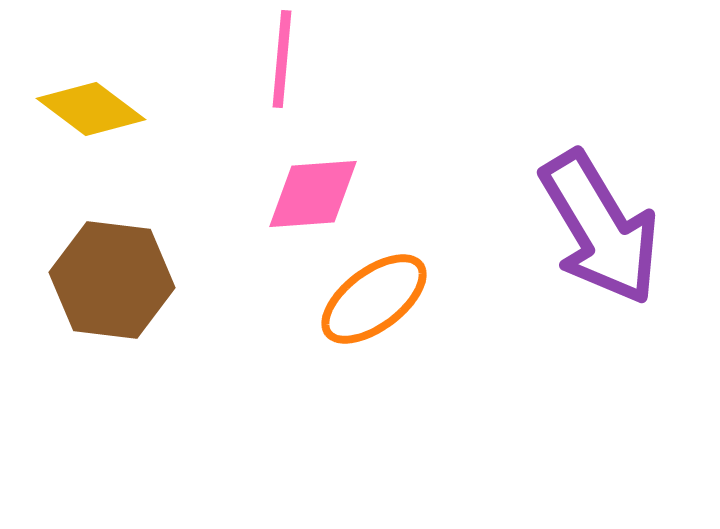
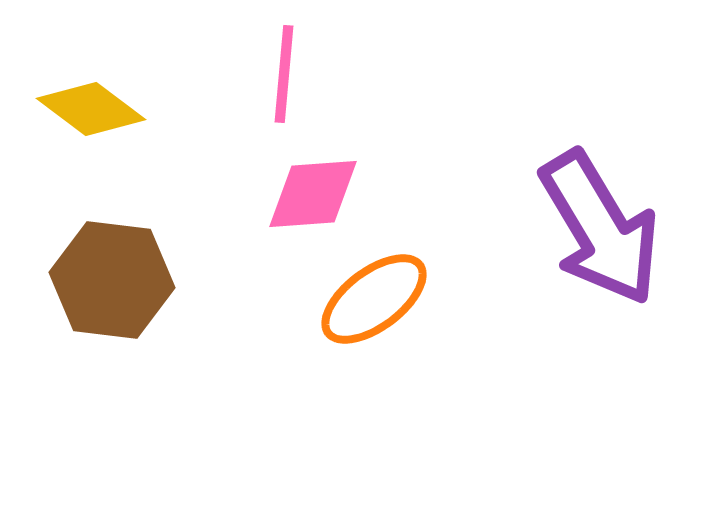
pink line: moved 2 px right, 15 px down
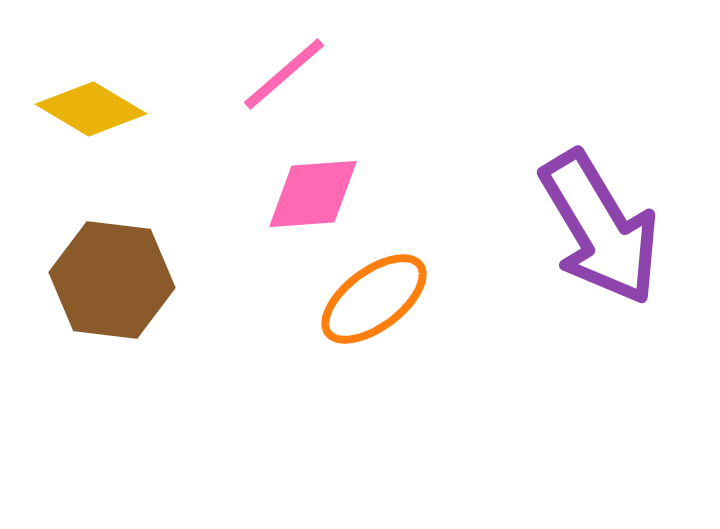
pink line: rotated 44 degrees clockwise
yellow diamond: rotated 6 degrees counterclockwise
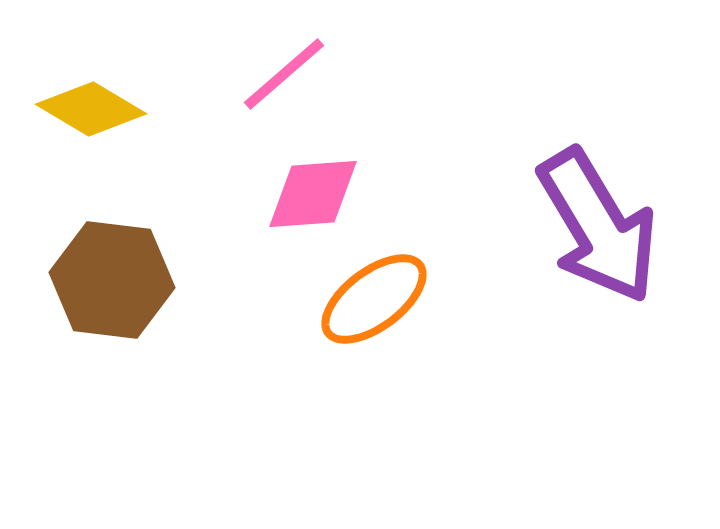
purple arrow: moved 2 px left, 2 px up
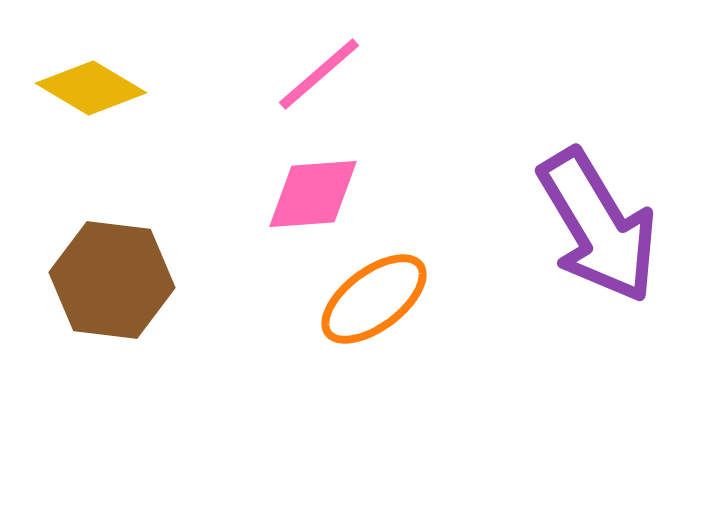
pink line: moved 35 px right
yellow diamond: moved 21 px up
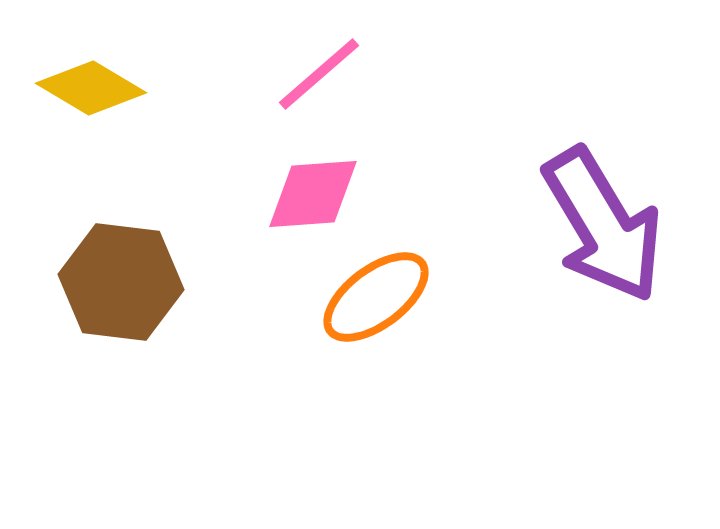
purple arrow: moved 5 px right, 1 px up
brown hexagon: moved 9 px right, 2 px down
orange ellipse: moved 2 px right, 2 px up
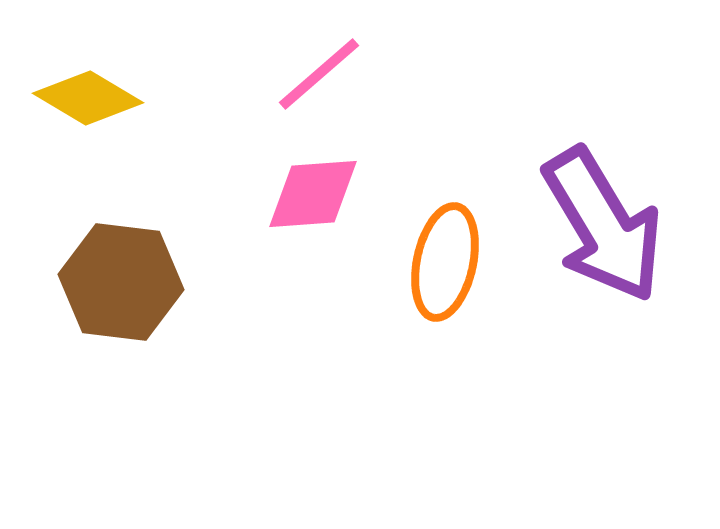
yellow diamond: moved 3 px left, 10 px down
orange ellipse: moved 69 px right, 35 px up; rotated 41 degrees counterclockwise
